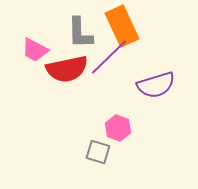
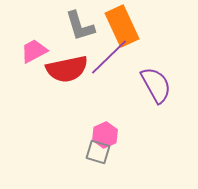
gray L-shape: moved 7 px up; rotated 16 degrees counterclockwise
pink trapezoid: moved 1 px left, 1 px down; rotated 124 degrees clockwise
purple semicircle: rotated 102 degrees counterclockwise
pink hexagon: moved 13 px left, 7 px down; rotated 15 degrees clockwise
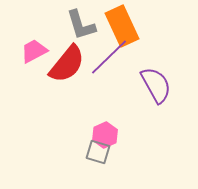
gray L-shape: moved 1 px right, 1 px up
red semicircle: moved 5 px up; rotated 39 degrees counterclockwise
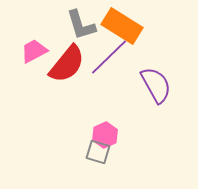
orange rectangle: rotated 33 degrees counterclockwise
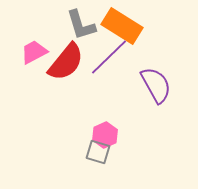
pink trapezoid: moved 1 px down
red semicircle: moved 1 px left, 2 px up
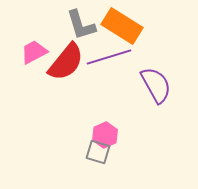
purple line: rotated 27 degrees clockwise
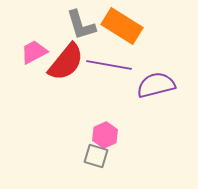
purple line: moved 8 px down; rotated 27 degrees clockwise
purple semicircle: rotated 75 degrees counterclockwise
gray square: moved 2 px left, 4 px down
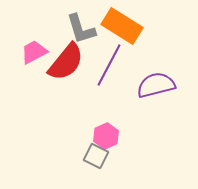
gray L-shape: moved 4 px down
purple line: rotated 72 degrees counterclockwise
pink hexagon: moved 1 px right, 1 px down
gray square: rotated 10 degrees clockwise
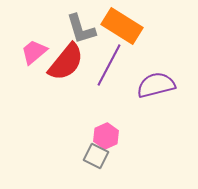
pink trapezoid: rotated 12 degrees counterclockwise
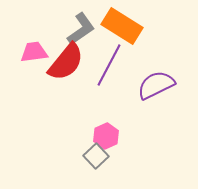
gray L-shape: rotated 108 degrees counterclockwise
pink trapezoid: rotated 32 degrees clockwise
purple semicircle: rotated 12 degrees counterclockwise
gray square: rotated 20 degrees clockwise
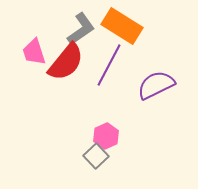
pink trapezoid: rotated 100 degrees counterclockwise
